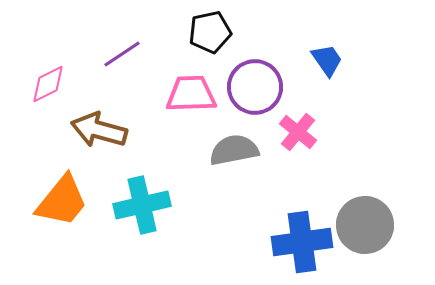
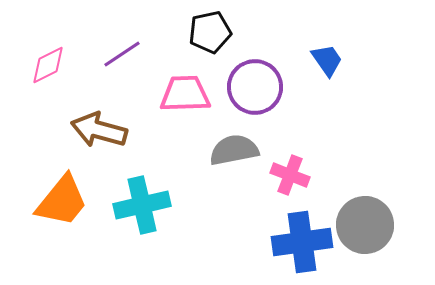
pink diamond: moved 19 px up
pink trapezoid: moved 6 px left
pink cross: moved 8 px left, 43 px down; rotated 18 degrees counterclockwise
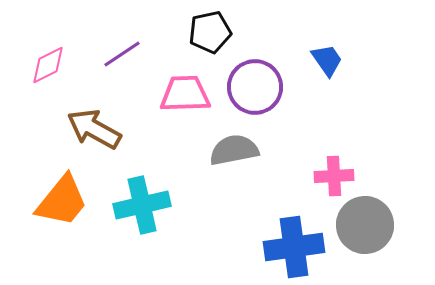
brown arrow: moved 5 px left, 1 px up; rotated 14 degrees clockwise
pink cross: moved 44 px right, 1 px down; rotated 24 degrees counterclockwise
blue cross: moved 8 px left, 5 px down
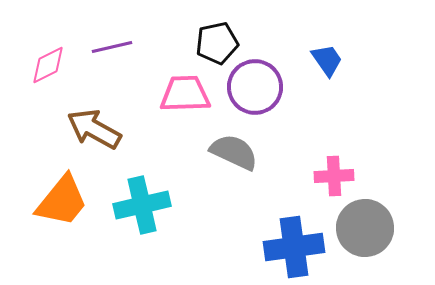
black pentagon: moved 7 px right, 11 px down
purple line: moved 10 px left, 7 px up; rotated 21 degrees clockwise
gray semicircle: moved 2 px down; rotated 36 degrees clockwise
gray circle: moved 3 px down
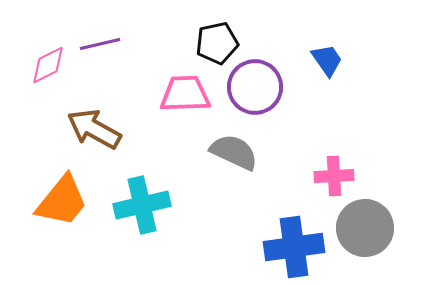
purple line: moved 12 px left, 3 px up
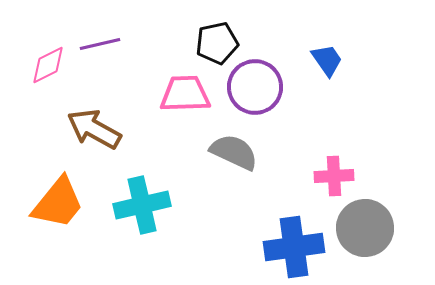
orange trapezoid: moved 4 px left, 2 px down
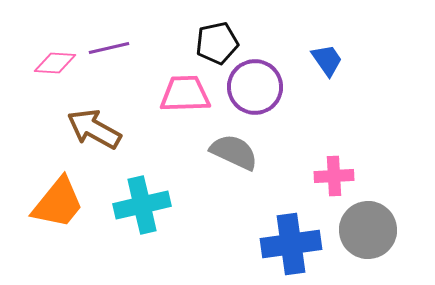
purple line: moved 9 px right, 4 px down
pink diamond: moved 7 px right, 2 px up; rotated 30 degrees clockwise
gray circle: moved 3 px right, 2 px down
blue cross: moved 3 px left, 3 px up
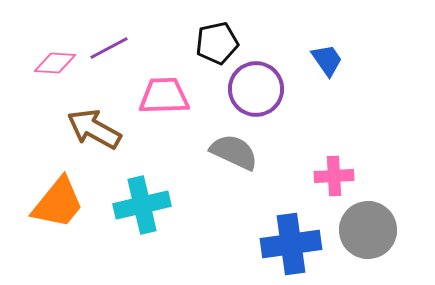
purple line: rotated 15 degrees counterclockwise
purple circle: moved 1 px right, 2 px down
pink trapezoid: moved 21 px left, 2 px down
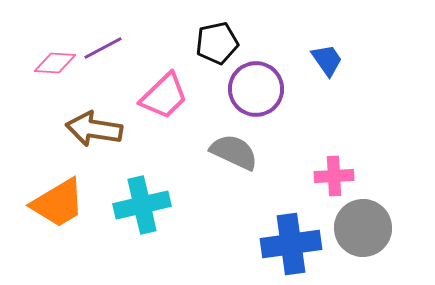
purple line: moved 6 px left
pink trapezoid: rotated 138 degrees clockwise
brown arrow: rotated 20 degrees counterclockwise
orange trapezoid: rotated 20 degrees clockwise
gray circle: moved 5 px left, 2 px up
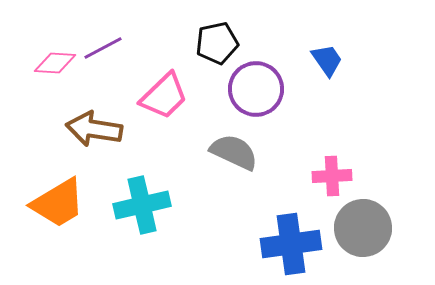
pink cross: moved 2 px left
